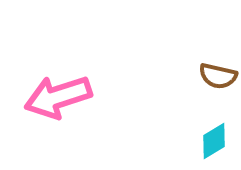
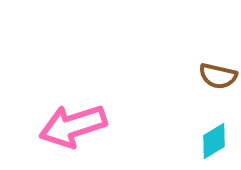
pink arrow: moved 15 px right, 29 px down
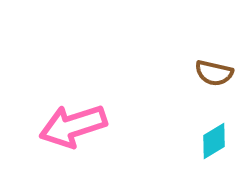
brown semicircle: moved 4 px left, 3 px up
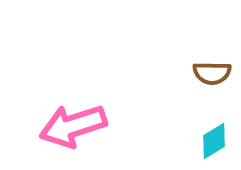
brown semicircle: moved 2 px left; rotated 12 degrees counterclockwise
